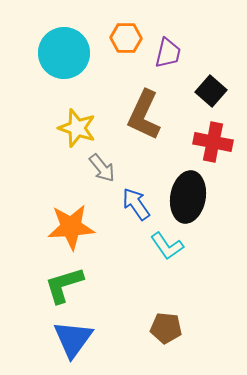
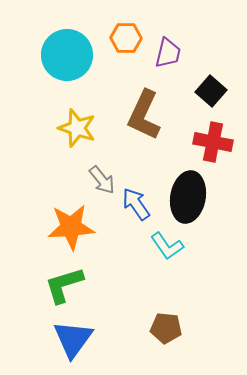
cyan circle: moved 3 px right, 2 px down
gray arrow: moved 12 px down
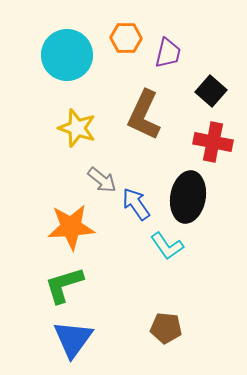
gray arrow: rotated 12 degrees counterclockwise
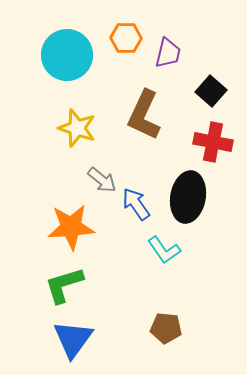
cyan L-shape: moved 3 px left, 4 px down
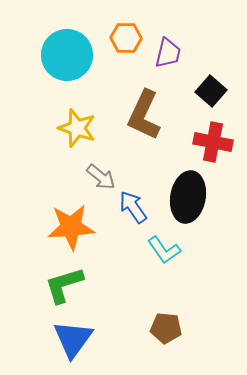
gray arrow: moved 1 px left, 3 px up
blue arrow: moved 3 px left, 3 px down
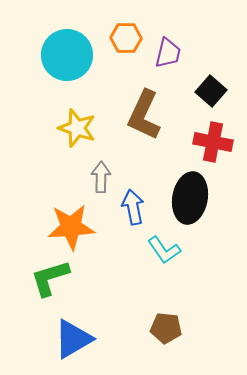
gray arrow: rotated 128 degrees counterclockwise
black ellipse: moved 2 px right, 1 px down
blue arrow: rotated 24 degrees clockwise
green L-shape: moved 14 px left, 7 px up
blue triangle: rotated 24 degrees clockwise
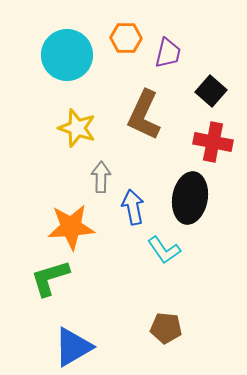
blue triangle: moved 8 px down
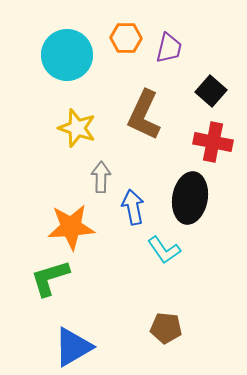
purple trapezoid: moved 1 px right, 5 px up
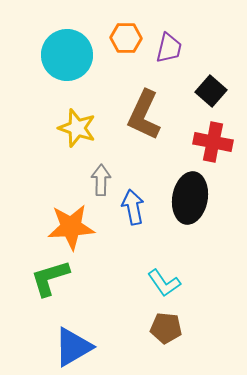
gray arrow: moved 3 px down
cyan L-shape: moved 33 px down
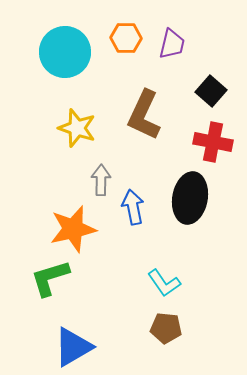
purple trapezoid: moved 3 px right, 4 px up
cyan circle: moved 2 px left, 3 px up
orange star: moved 2 px right, 2 px down; rotated 9 degrees counterclockwise
